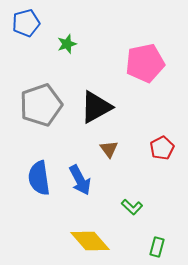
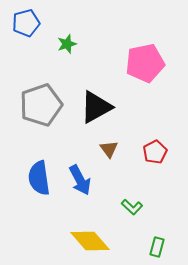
red pentagon: moved 7 px left, 4 px down
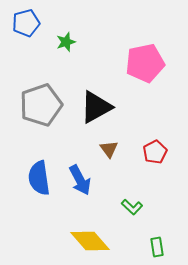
green star: moved 1 px left, 2 px up
green rectangle: rotated 24 degrees counterclockwise
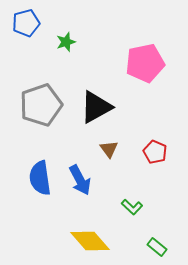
red pentagon: rotated 20 degrees counterclockwise
blue semicircle: moved 1 px right
green rectangle: rotated 42 degrees counterclockwise
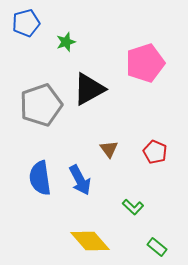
pink pentagon: rotated 6 degrees counterclockwise
black triangle: moved 7 px left, 18 px up
green L-shape: moved 1 px right
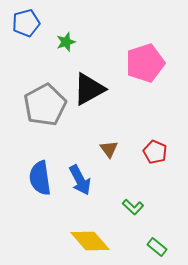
gray pentagon: moved 4 px right; rotated 9 degrees counterclockwise
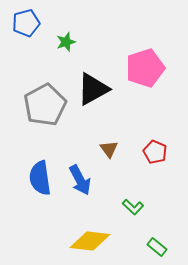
pink pentagon: moved 5 px down
black triangle: moved 4 px right
yellow diamond: rotated 42 degrees counterclockwise
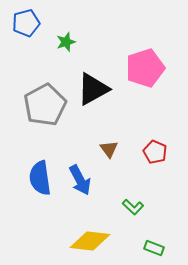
green rectangle: moved 3 px left, 1 px down; rotated 18 degrees counterclockwise
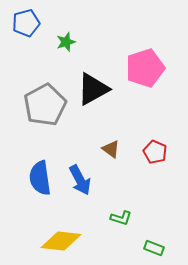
brown triangle: moved 2 px right; rotated 18 degrees counterclockwise
green L-shape: moved 12 px left, 11 px down; rotated 25 degrees counterclockwise
yellow diamond: moved 29 px left
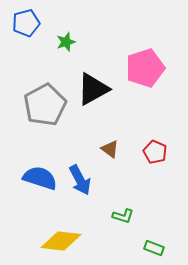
brown triangle: moved 1 px left
blue semicircle: rotated 116 degrees clockwise
green L-shape: moved 2 px right, 2 px up
